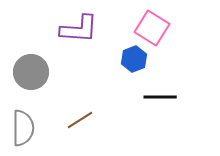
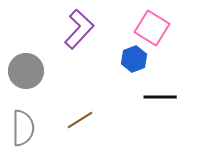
purple L-shape: rotated 51 degrees counterclockwise
gray circle: moved 5 px left, 1 px up
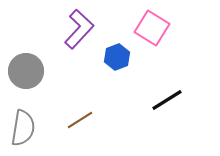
blue hexagon: moved 17 px left, 2 px up
black line: moved 7 px right, 3 px down; rotated 32 degrees counterclockwise
gray semicircle: rotated 9 degrees clockwise
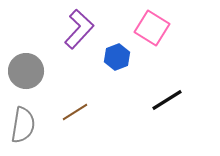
brown line: moved 5 px left, 8 px up
gray semicircle: moved 3 px up
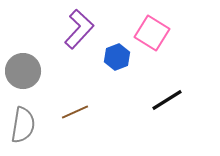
pink square: moved 5 px down
gray circle: moved 3 px left
brown line: rotated 8 degrees clockwise
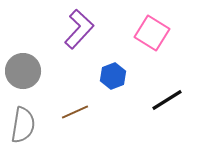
blue hexagon: moved 4 px left, 19 px down
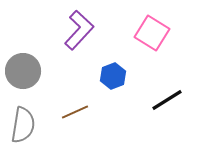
purple L-shape: moved 1 px down
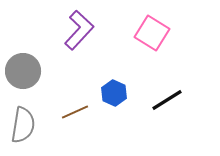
blue hexagon: moved 1 px right, 17 px down; rotated 15 degrees counterclockwise
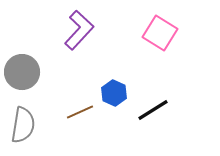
pink square: moved 8 px right
gray circle: moved 1 px left, 1 px down
black line: moved 14 px left, 10 px down
brown line: moved 5 px right
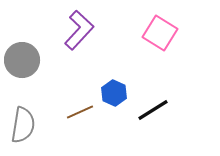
gray circle: moved 12 px up
